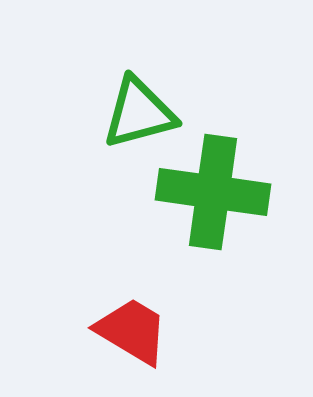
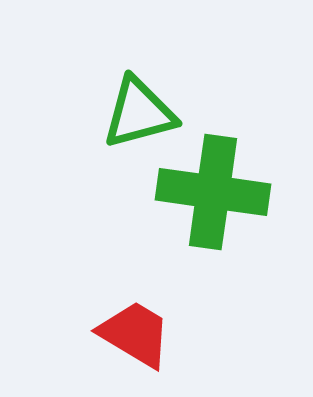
red trapezoid: moved 3 px right, 3 px down
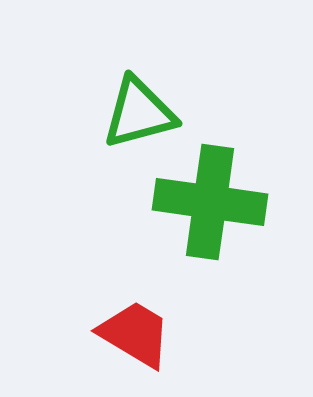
green cross: moved 3 px left, 10 px down
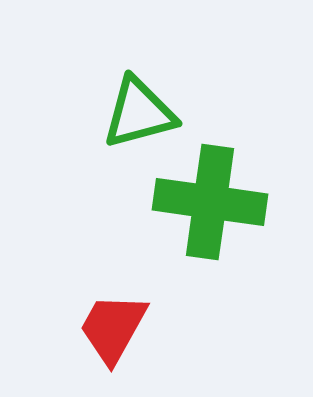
red trapezoid: moved 22 px left, 6 px up; rotated 92 degrees counterclockwise
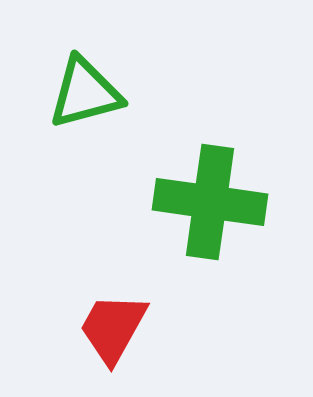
green triangle: moved 54 px left, 20 px up
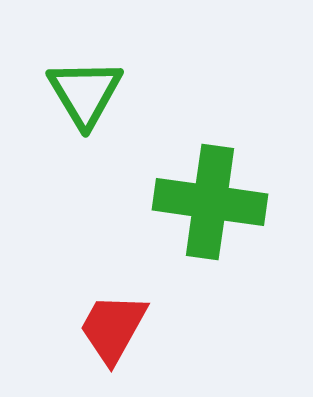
green triangle: rotated 46 degrees counterclockwise
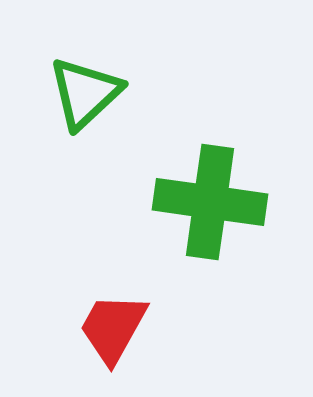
green triangle: rotated 18 degrees clockwise
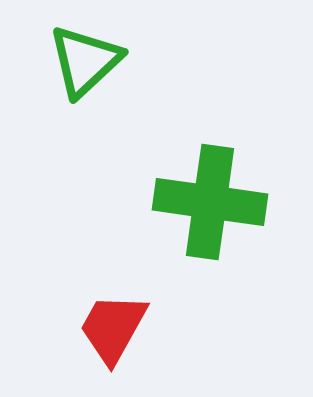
green triangle: moved 32 px up
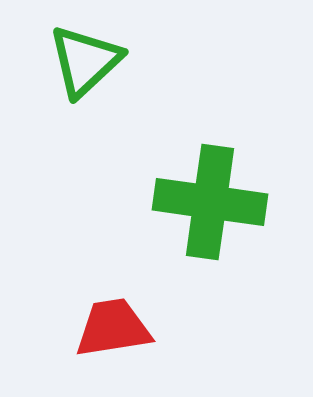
red trapezoid: rotated 52 degrees clockwise
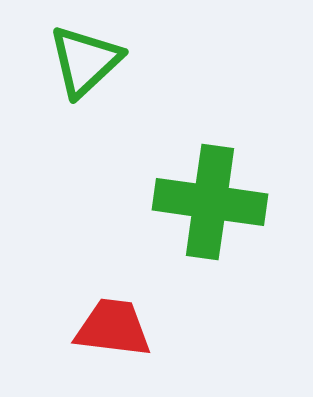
red trapezoid: rotated 16 degrees clockwise
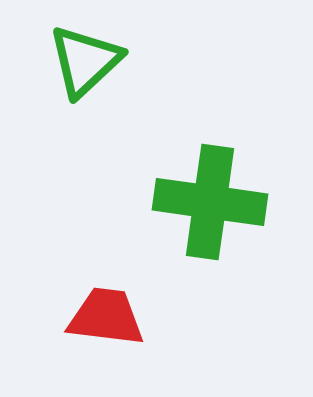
red trapezoid: moved 7 px left, 11 px up
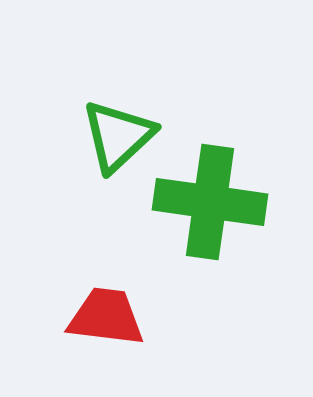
green triangle: moved 33 px right, 75 px down
